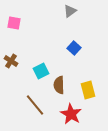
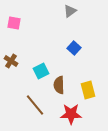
red star: rotated 30 degrees counterclockwise
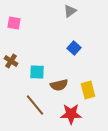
cyan square: moved 4 px left, 1 px down; rotated 28 degrees clockwise
brown semicircle: rotated 102 degrees counterclockwise
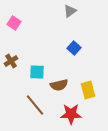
pink square: rotated 24 degrees clockwise
brown cross: rotated 24 degrees clockwise
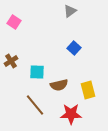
pink square: moved 1 px up
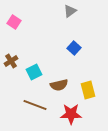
cyan square: moved 3 px left; rotated 28 degrees counterclockwise
brown line: rotated 30 degrees counterclockwise
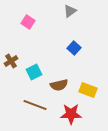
pink square: moved 14 px right
yellow rectangle: rotated 54 degrees counterclockwise
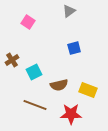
gray triangle: moved 1 px left
blue square: rotated 32 degrees clockwise
brown cross: moved 1 px right, 1 px up
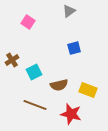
red star: rotated 15 degrees clockwise
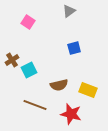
cyan square: moved 5 px left, 2 px up
